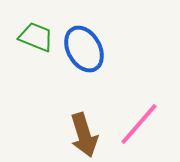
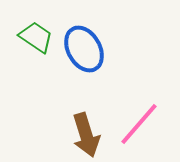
green trapezoid: rotated 12 degrees clockwise
brown arrow: moved 2 px right
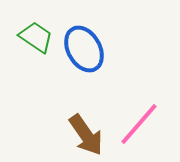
brown arrow: rotated 18 degrees counterclockwise
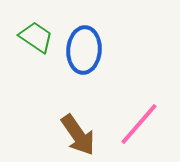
blue ellipse: moved 1 px down; rotated 33 degrees clockwise
brown arrow: moved 8 px left
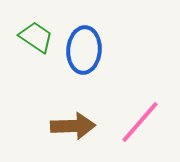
pink line: moved 1 px right, 2 px up
brown arrow: moved 5 px left, 9 px up; rotated 57 degrees counterclockwise
